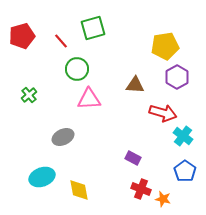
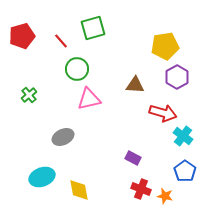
pink triangle: rotated 10 degrees counterclockwise
orange star: moved 2 px right, 3 px up
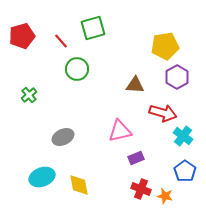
pink triangle: moved 31 px right, 32 px down
purple rectangle: moved 3 px right; rotated 49 degrees counterclockwise
yellow diamond: moved 5 px up
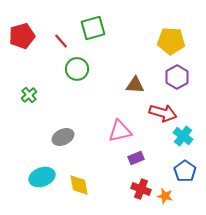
yellow pentagon: moved 6 px right, 5 px up; rotated 12 degrees clockwise
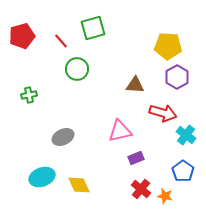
yellow pentagon: moved 3 px left, 5 px down
green cross: rotated 28 degrees clockwise
cyan cross: moved 3 px right, 1 px up
blue pentagon: moved 2 px left
yellow diamond: rotated 15 degrees counterclockwise
red cross: rotated 18 degrees clockwise
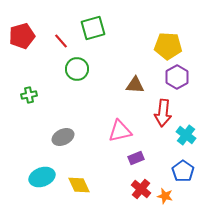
red arrow: rotated 80 degrees clockwise
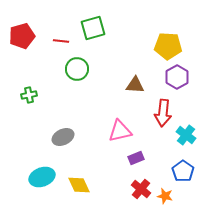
red line: rotated 42 degrees counterclockwise
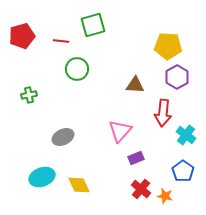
green square: moved 3 px up
pink triangle: rotated 35 degrees counterclockwise
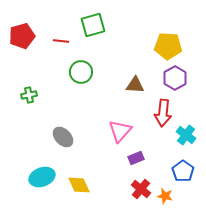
green circle: moved 4 px right, 3 px down
purple hexagon: moved 2 px left, 1 px down
gray ellipse: rotated 70 degrees clockwise
